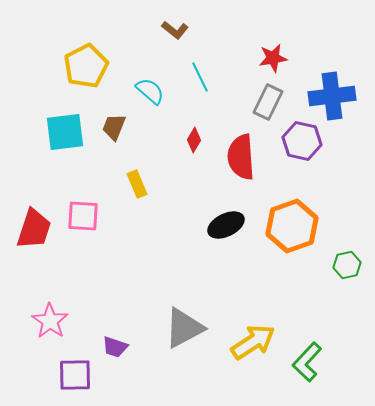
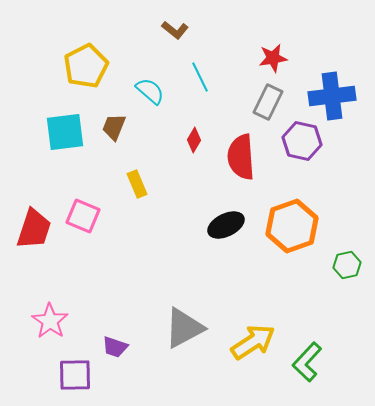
pink square: rotated 20 degrees clockwise
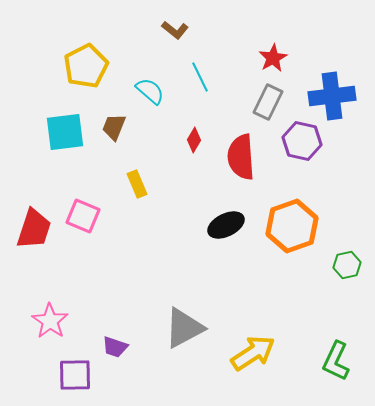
red star: rotated 20 degrees counterclockwise
yellow arrow: moved 11 px down
green L-shape: moved 29 px right, 1 px up; rotated 18 degrees counterclockwise
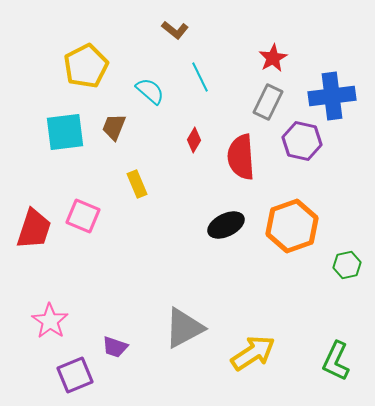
purple square: rotated 21 degrees counterclockwise
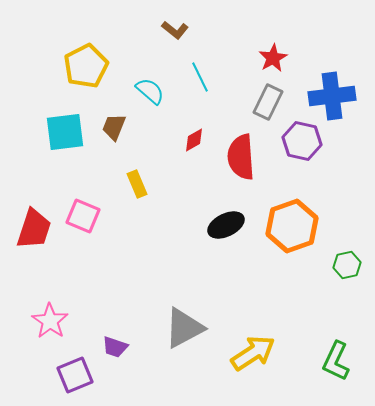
red diamond: rotated 30 degrees clockwise
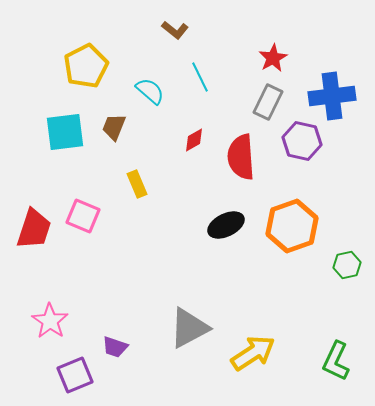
gray triangle: moved 5 px right
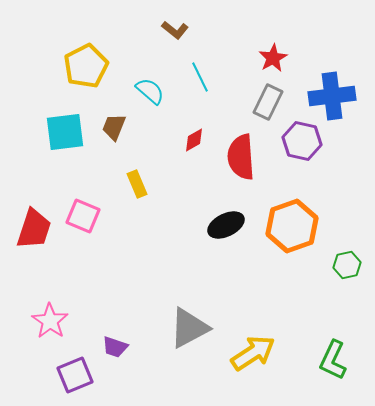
green L-shape: moved 3 px left, 1 px up
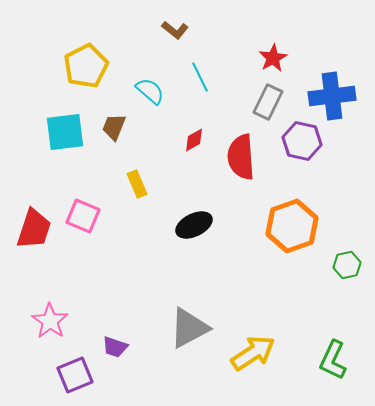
black ellipse: moved 32 px left
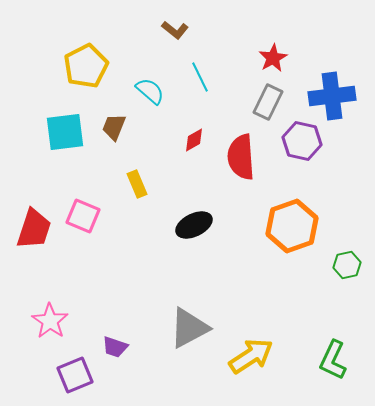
yellow arrow: moved 2 px left, 3 px down
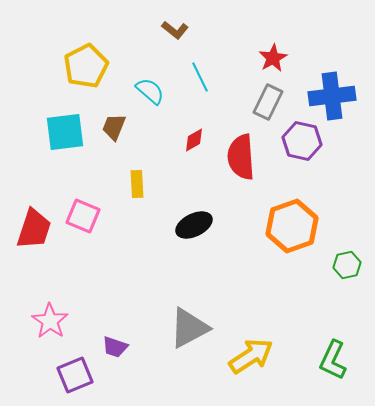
yellow rectangle: rotated 20 degrees clockwise
